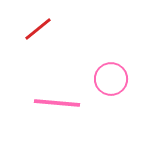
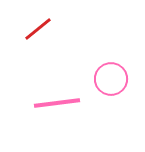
pink line: rotated 12 degrees counterclockwise
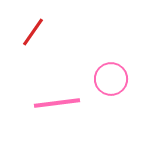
red line: moved 5 px left, 3 px down; rotated 16 degrees counterclockwise
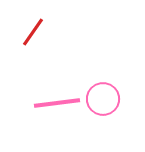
pink circle: moved 8 px left, 20 px down
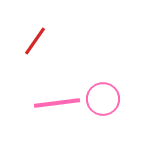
red line: moved 2 px right, 9 px down
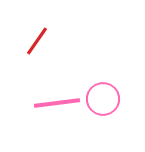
red line: moved 2 px right
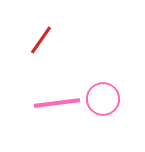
red line: moved 4 px right, 1 px up
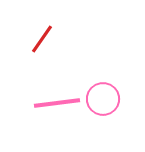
red line: moved 1 px right, 1 px up
